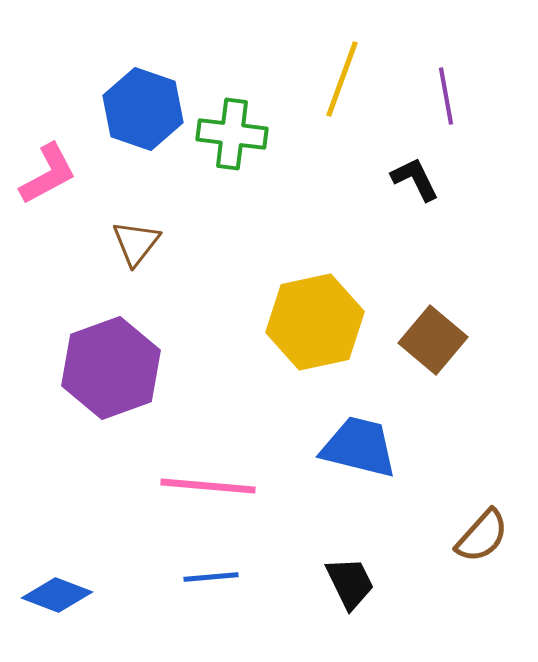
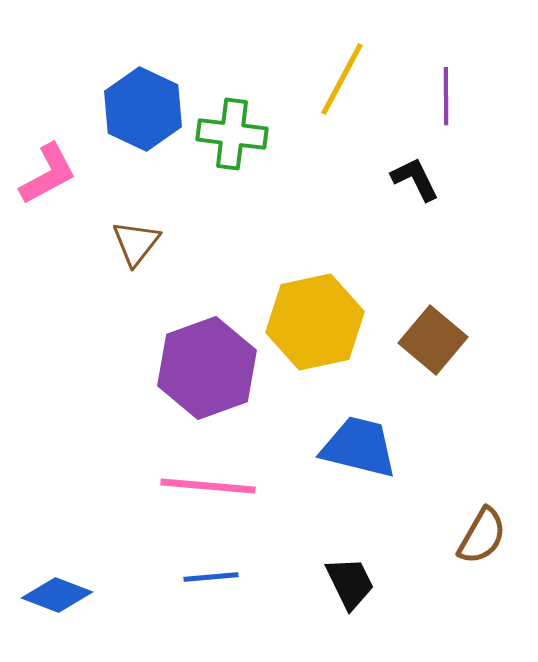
yellow line: rotated 8 degrees clockwise
purple line: rotated 10 degrees clockwise
blue hexagon: rotated 6 degrees clockwise
purple hexagon: moved 96 px right
brown semicircle: rotated 12 degrees counterclockwise
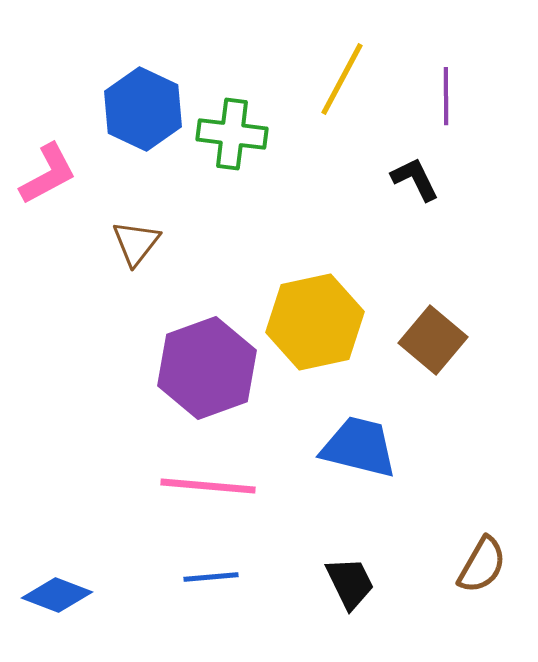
brown semicircle: moved 29 px down
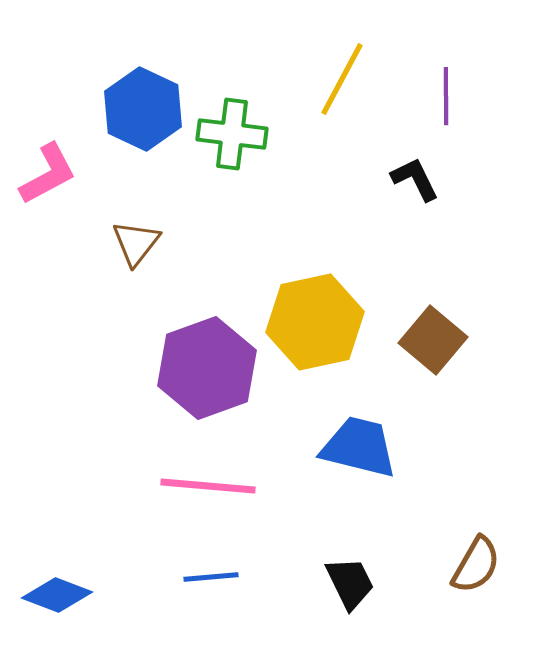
brown semicircle: moved 6 px left
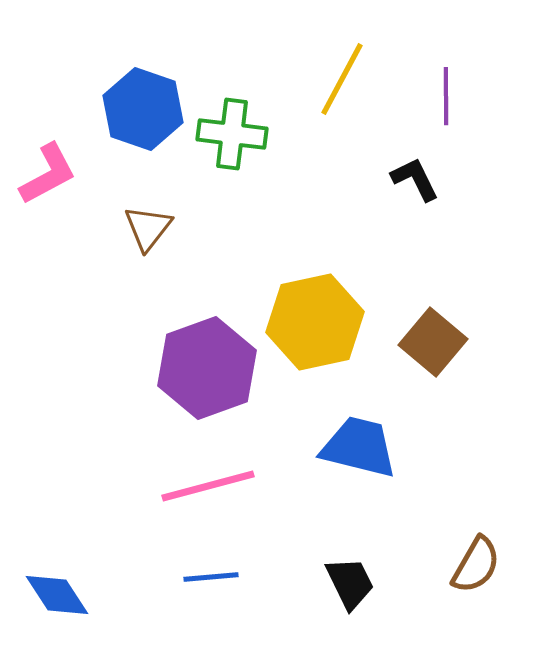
blue hexagon: rotated 6 degrees counterclockwise
brown triangle: moved 12 px right, 15 px up
brown square: moved 2 px down
pink line: rotated 20 degrees counterclockwise
blue diamond: rotated 36 degrees clockwise
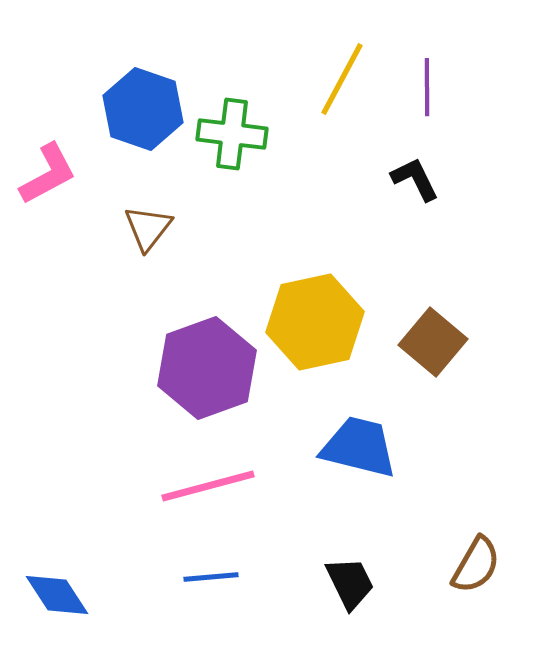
purple line: moved 19 px left, 9 px up
